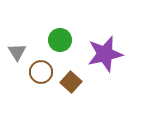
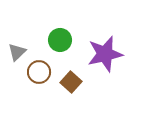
gray triangle: rotated 18 degrees clockwise
brown circle: moved 2 px left
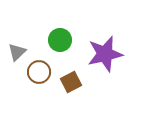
brown square: rotated 20 degrees clockwise
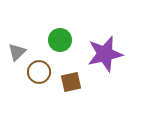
brown square: rotated 15 degrees clockwise
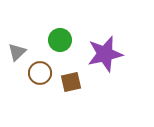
brown circle: moved 1 px right, 1 px down
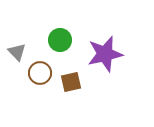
gray triangle: rotated 30 degrees counterclockwise
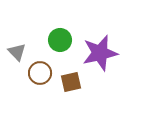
purple star: moved 5 px left, 1 px up
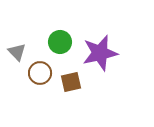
green circle: moved 2 px down
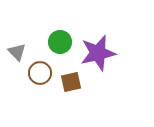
purple star: moved 2 px left
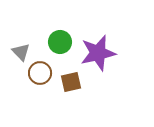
gray triangle: moved 4 px right
